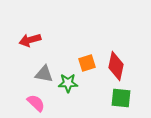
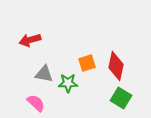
green square: rotated 25 degrees clockwise
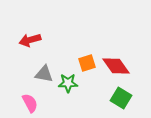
red diamond: rotated 48 degrees counterclockwise
pink semicircle: moved 6 px left; rotated 18 degrees clockwise
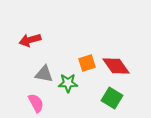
green square: moved 9 px left
pink semicircle: moved 6 px right
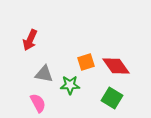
red arrow: rotated 50 degrees counterclockwise
orange square: moved 1 px left, 1 px up
green star: moved 2 px right, 2 px down
pink semicircle: moved 2 px right
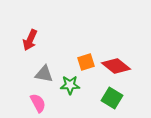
red diamond: rotated 16 degrees counterclockwise
